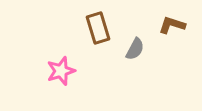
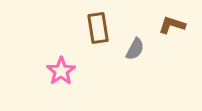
brown rectangle: rotated 8 degrees clockwise
pink star: rotated 16 degrees counterclockwise
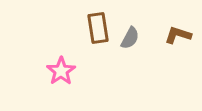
brown L-shape: moved 6 px right, 10 px down
gray semicircle: moved 5 px left, 11 px up
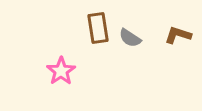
gray semicircle: rotated 95 degrees clockwise
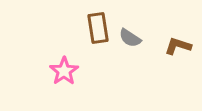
brown L-shape: moved 11 px down
pink star: moved 3 px right
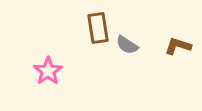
gray semicircle: moved 3 px left, 7 px down
pink star: moved 16 px left
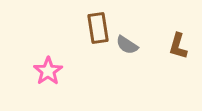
brown L-shape: rotated 92 degrees counterclockwise
